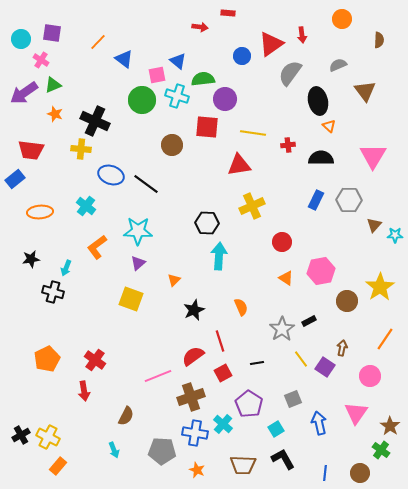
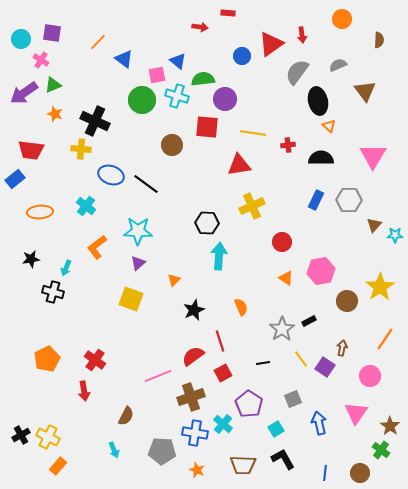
gray semicircle at (290, 73): moved 7 px right, 1 px up
black line at (257, 363): moved 6 px right
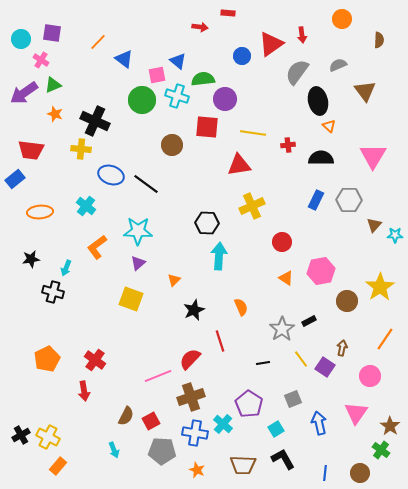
red semicircle at (193, 356): moved 3 px left, 3 px down; rotated 10 degrees counterclockwise
red square at (223, 373): moved 72 px left, 48 px down
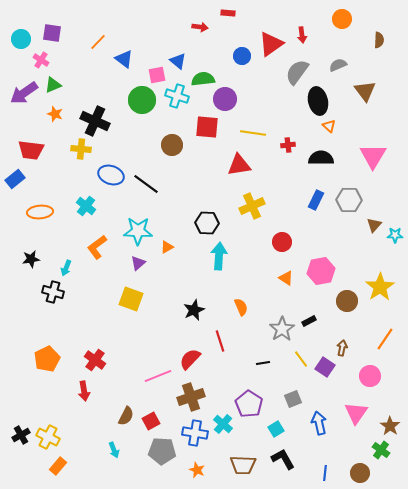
orange triangle at (174, 280): moved 7 px left, 33 px up; rotated 16 degrees clockwise
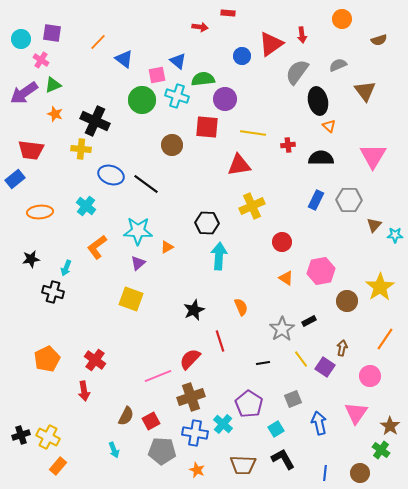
brown semicircle at (379, 40): rotated 70 degrees clockwise
black cross at (21, 435): rotated 12 degrees clockwise
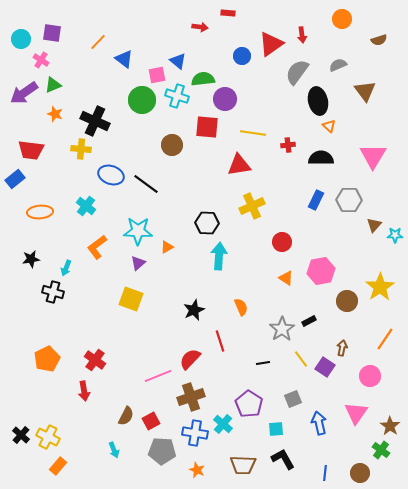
cyan square at (276, 429): rotated 28 degrees clockwise
black cross at (21, 435): rotated 30 degrees counterclockwise
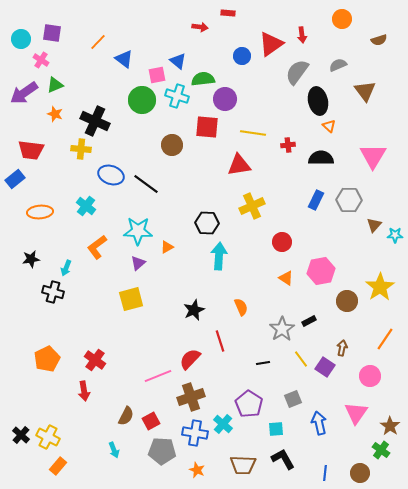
green triangle at (53, 85): moved 2 px right
yellow square at (131, 299): rotated 35 degrees counterclockwise
